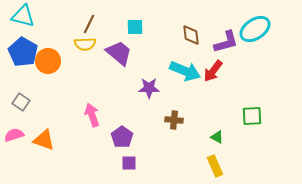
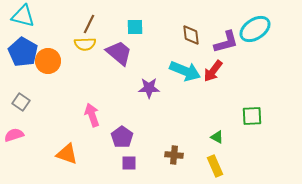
brown cross: moved 35 px down
orange triangle: moved 23 px right, 14 px down
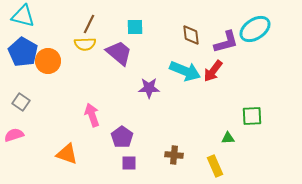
green triangle: moved 11 px right, 1 px down; rotated 32 degrees counterclockwise
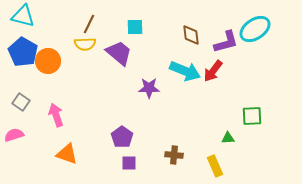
pink arrow: moved 36 px left
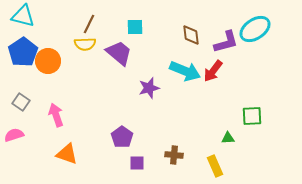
blue pentagon: rotated 8 degrees clockwise
purple star: rotated 15 degrees counterclockwise
purple square: moved 8 px right
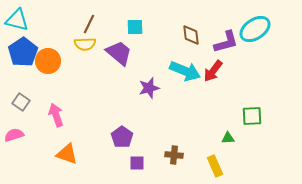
cyan triangle: moved 6 px left, 4 px down
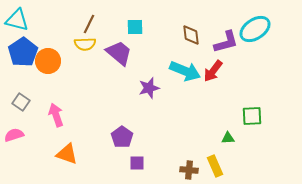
brown cross: moved 15 px right, 15 px down
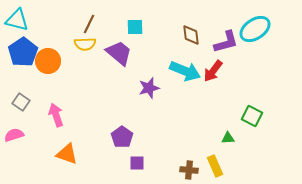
green square: rotated 30 degrees clockwise
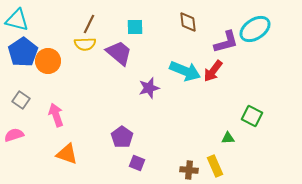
brown diamond: moved 3 px left, 13 px up
gray square: moved 2 px up
purple square: rotated 21 degrees clockwise
